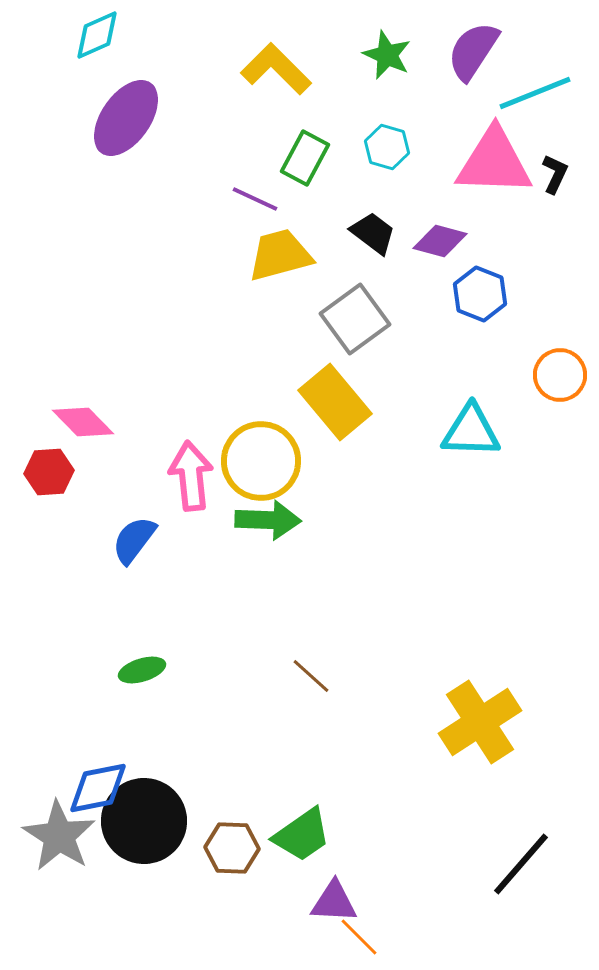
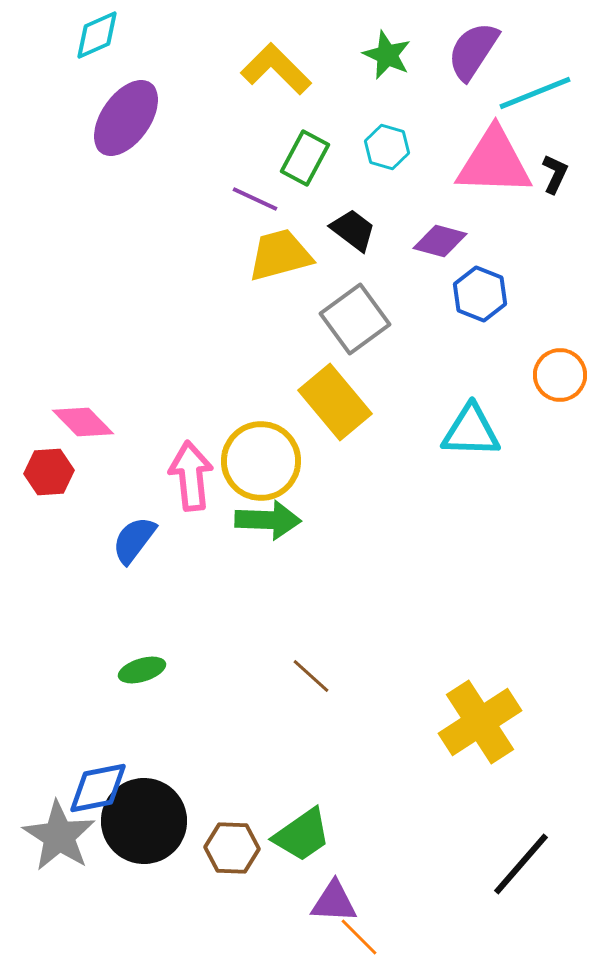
black trapezoid: moved 20 px left, 3 px up
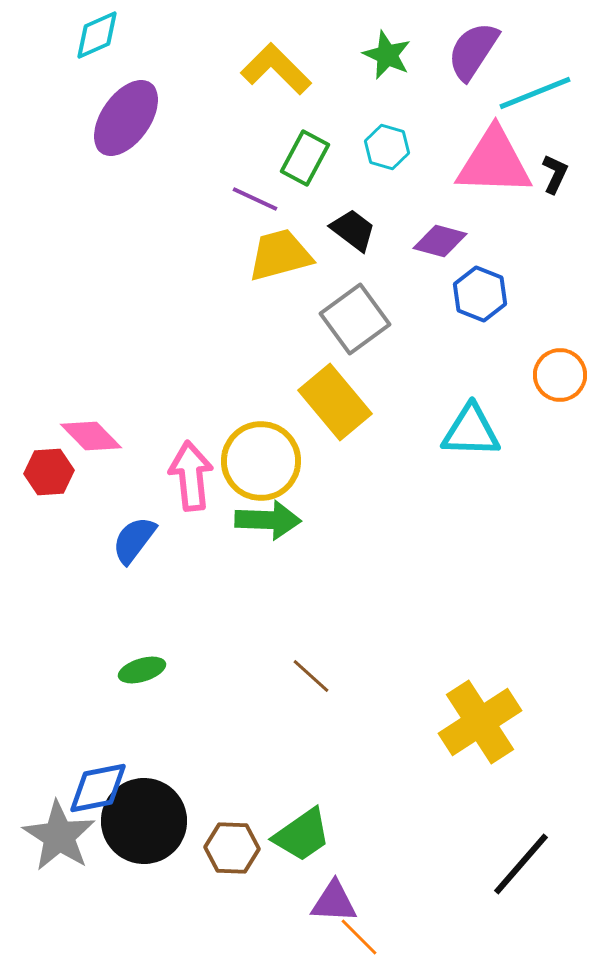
pink diamond: moved 8 px right, 14 px down
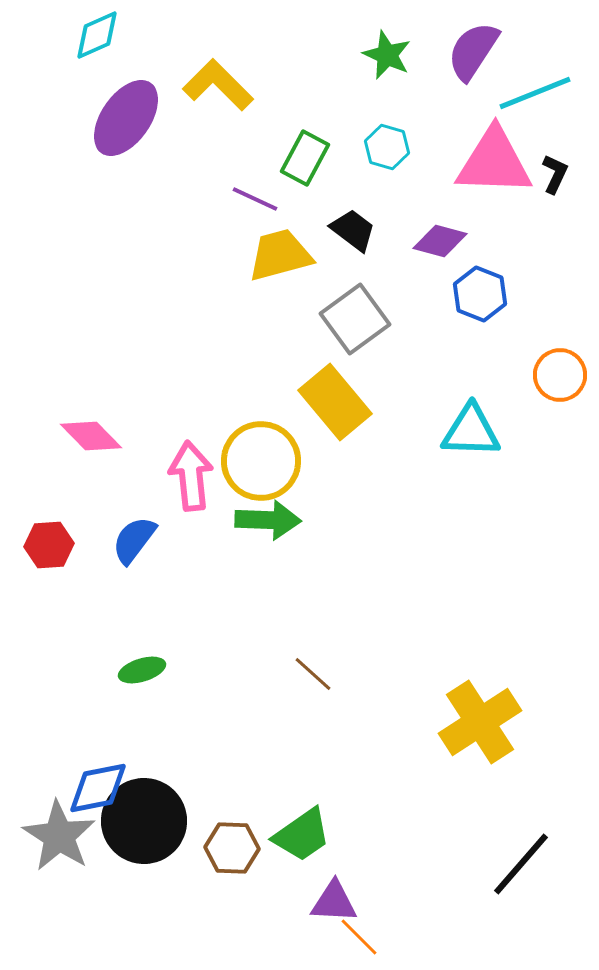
yellow L-shape: moved 58 px left, 16 px down
red hexagon: moved 73 px down
brown line: moved 2 px right, 2 px up
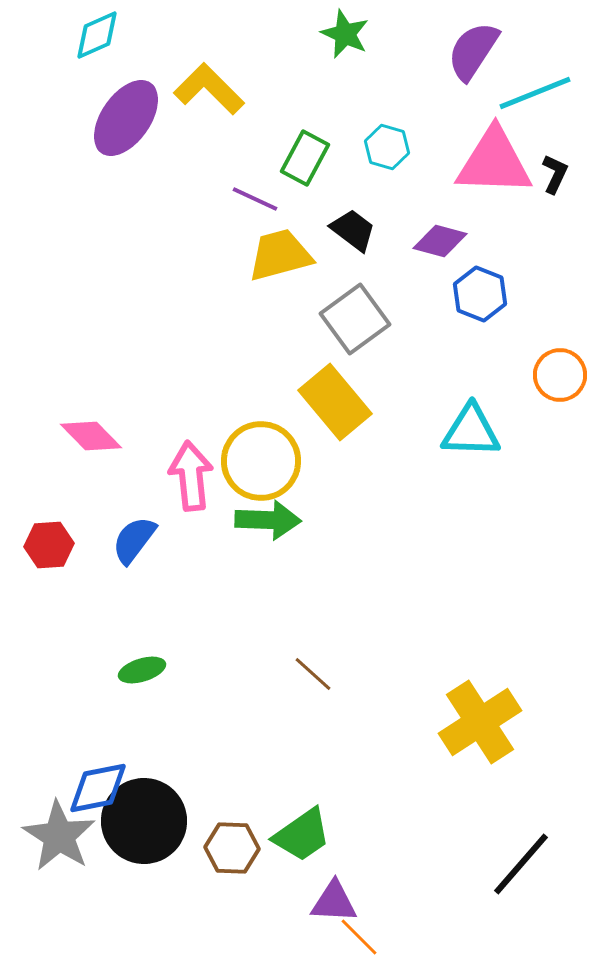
green star: moved 42 px left, 21 px up
yellow L-shape: moved 9 px left, 4 px down
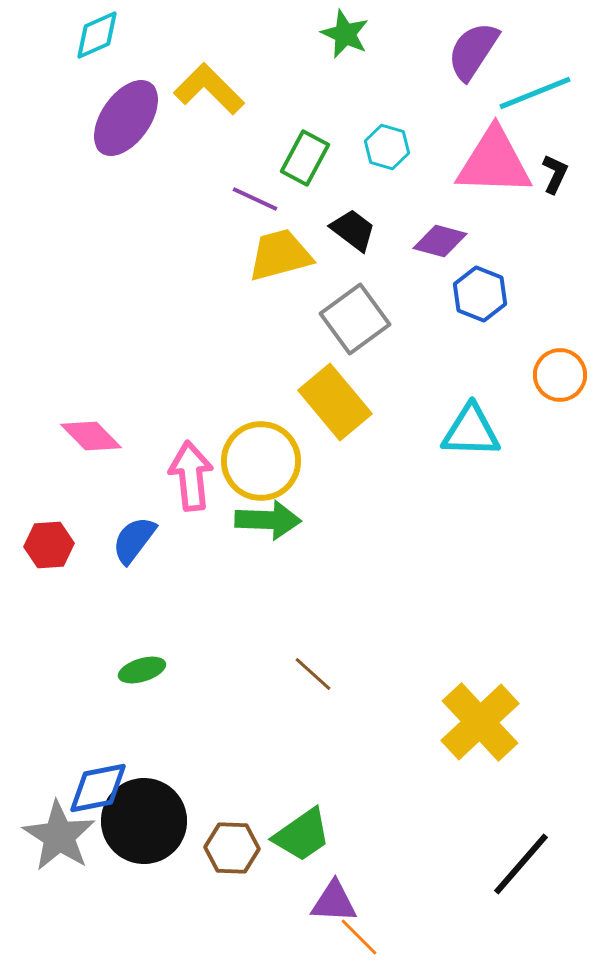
yellow cross: rotated 10 degrees counterclockwise
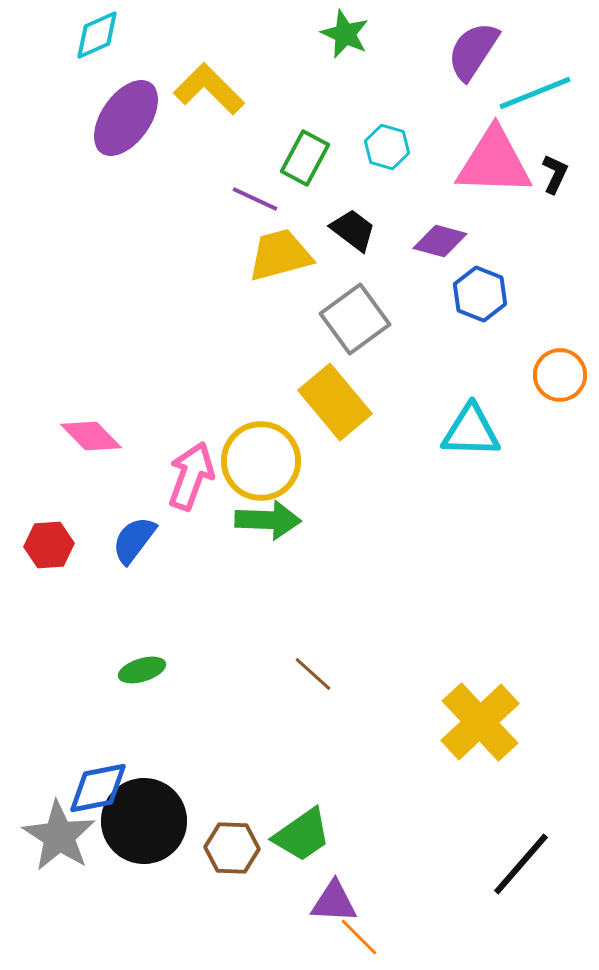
pink arrow: rotated 26 degrees clockwise
